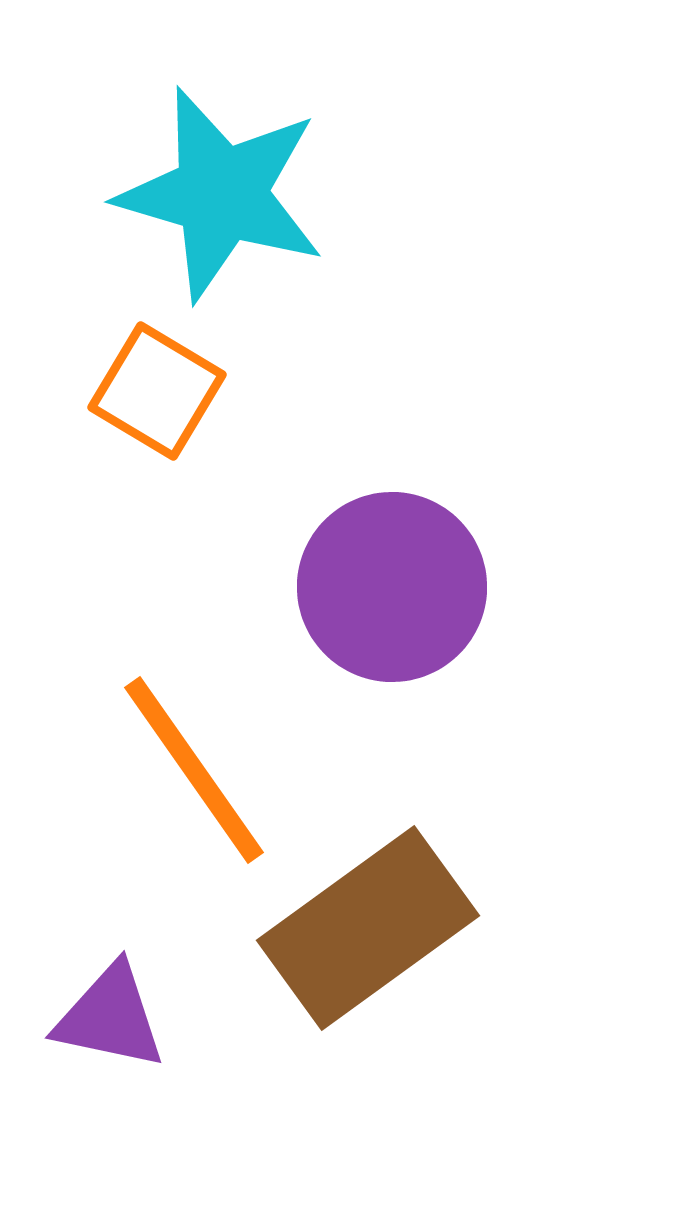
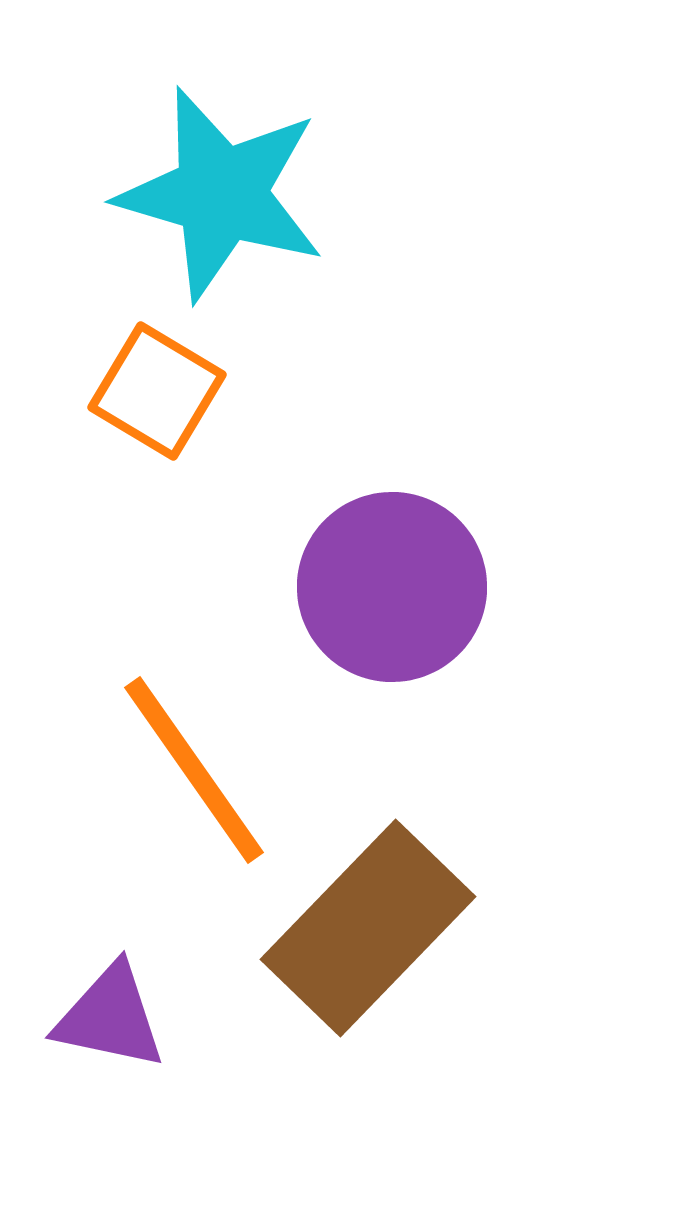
brown rectangle: rotated 10 degrees counterclockwise
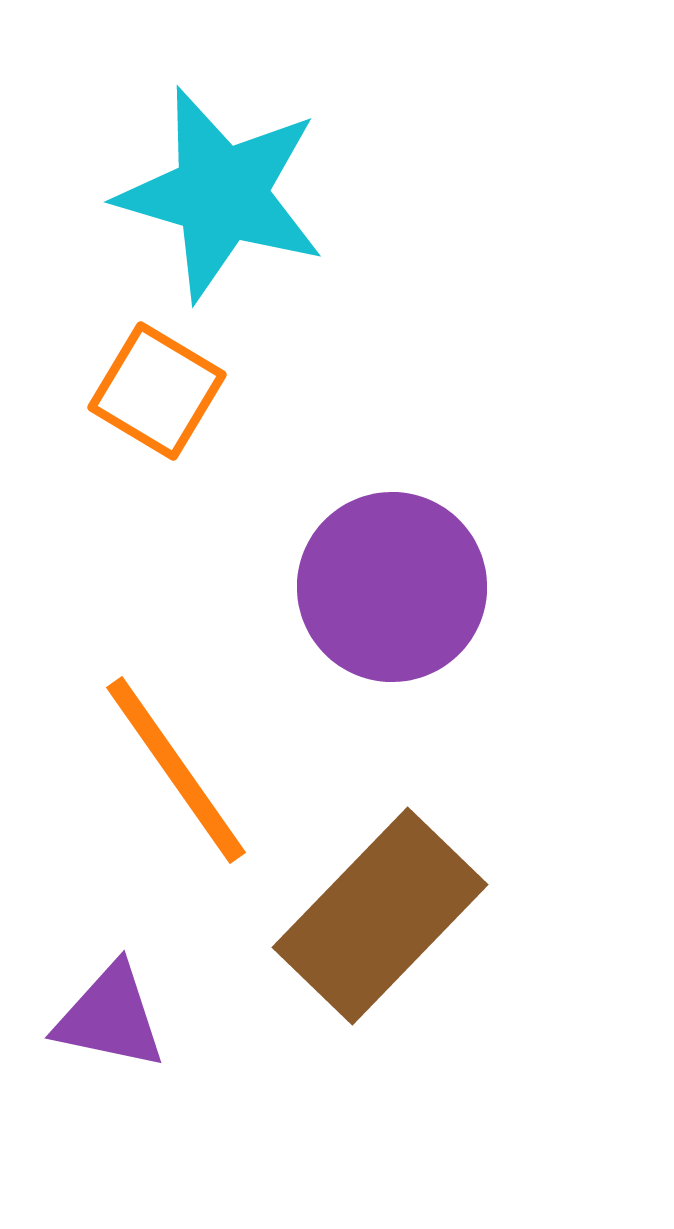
orange line: moved 18 px left
brown rectangle: moved 12 px right, 12 px up
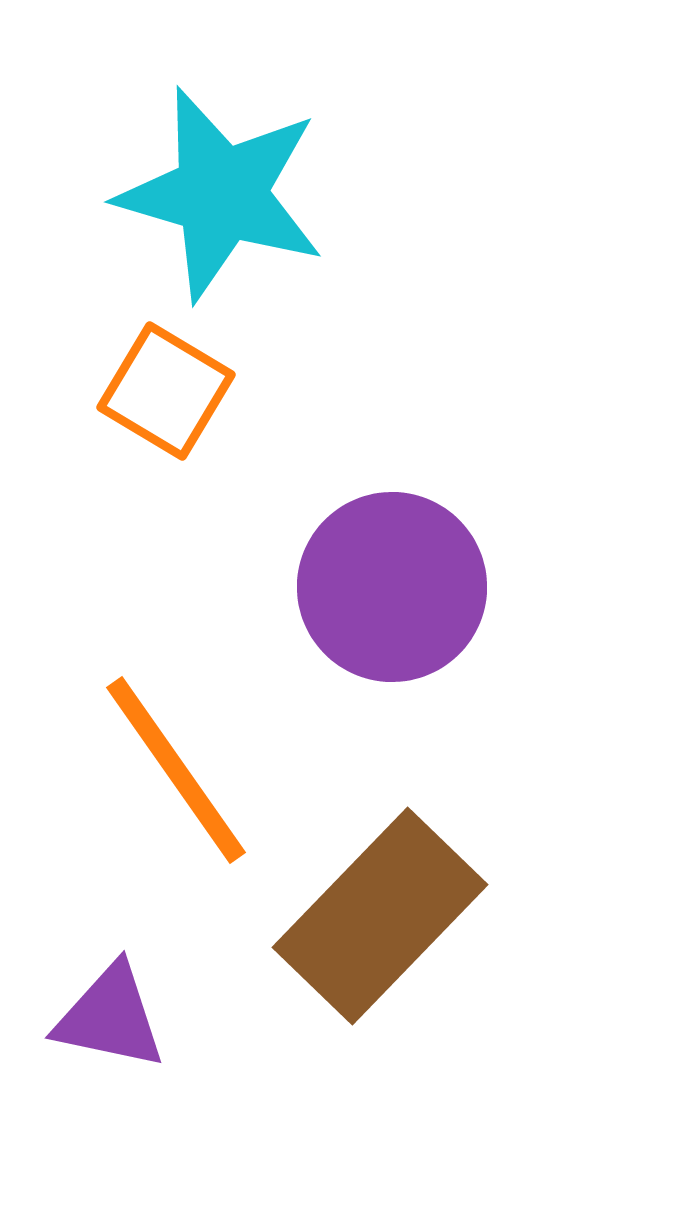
orange square: moved 9 px right
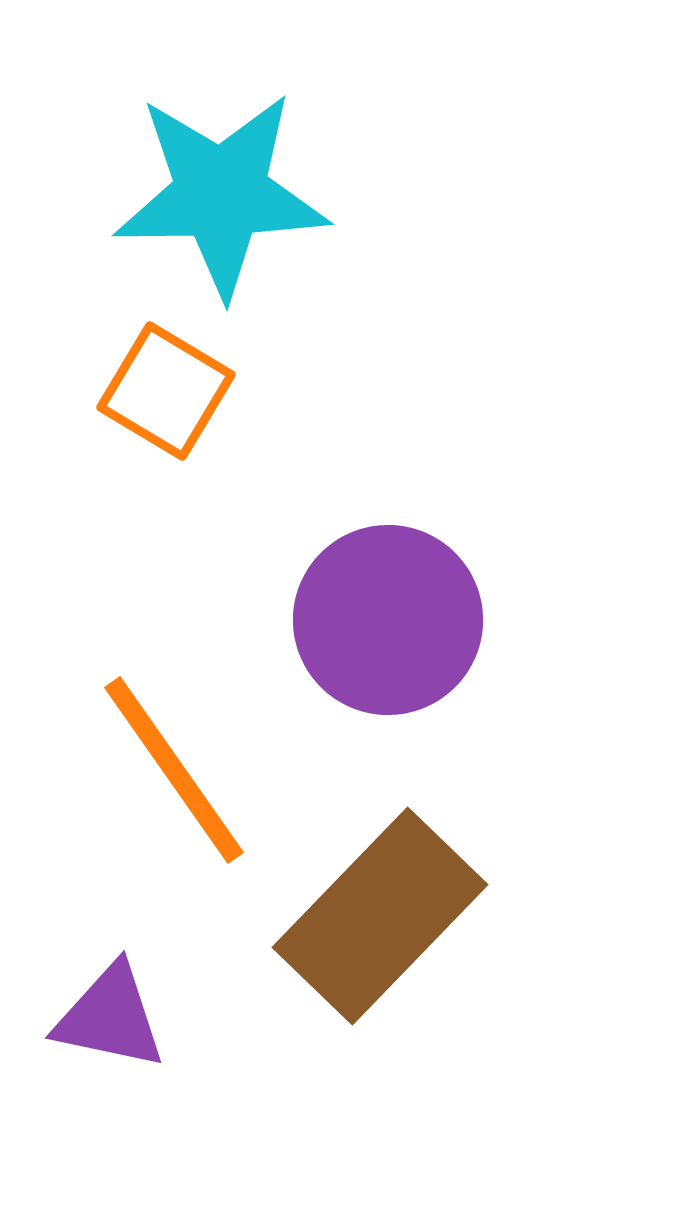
cyan star: rotated 17 degrees counterclockwise
purple circle: moved 4 px left, 33 px down
orange line: moved 2 px left
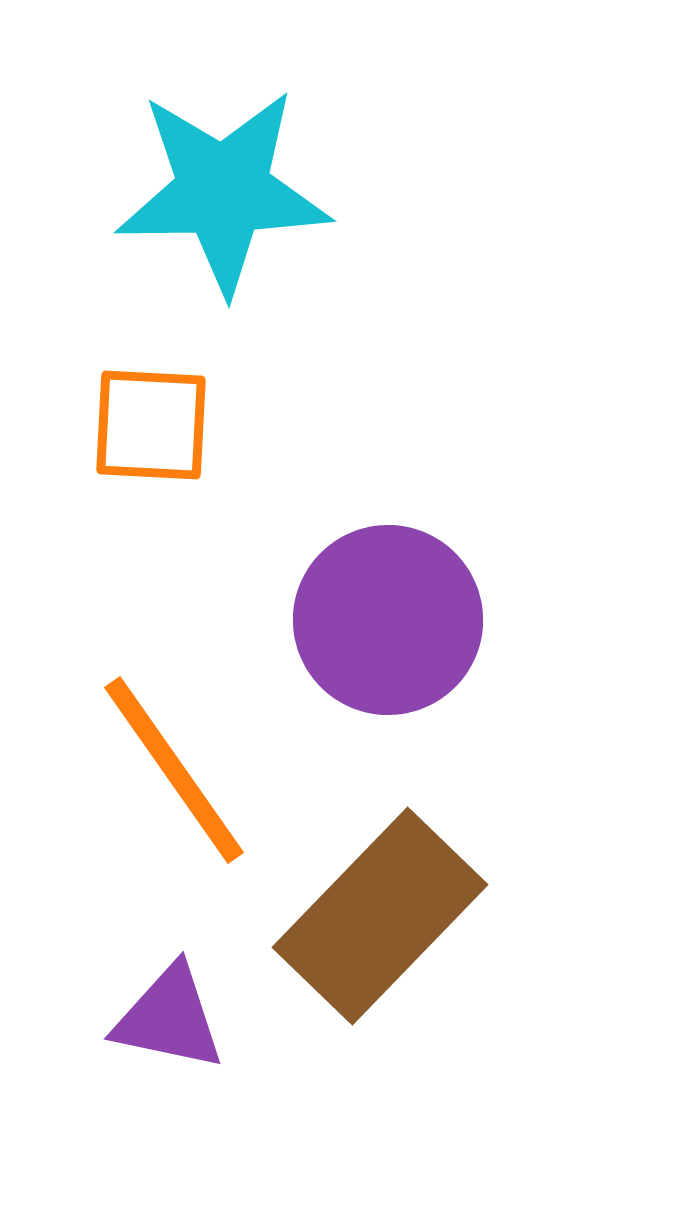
cyan star: moved 2 px right, 3 px up
orange square: moved 15 px left, 34 px down; rotated 28 degrees counterclockwise
purple triangle: moved 59 px right, 1 px down
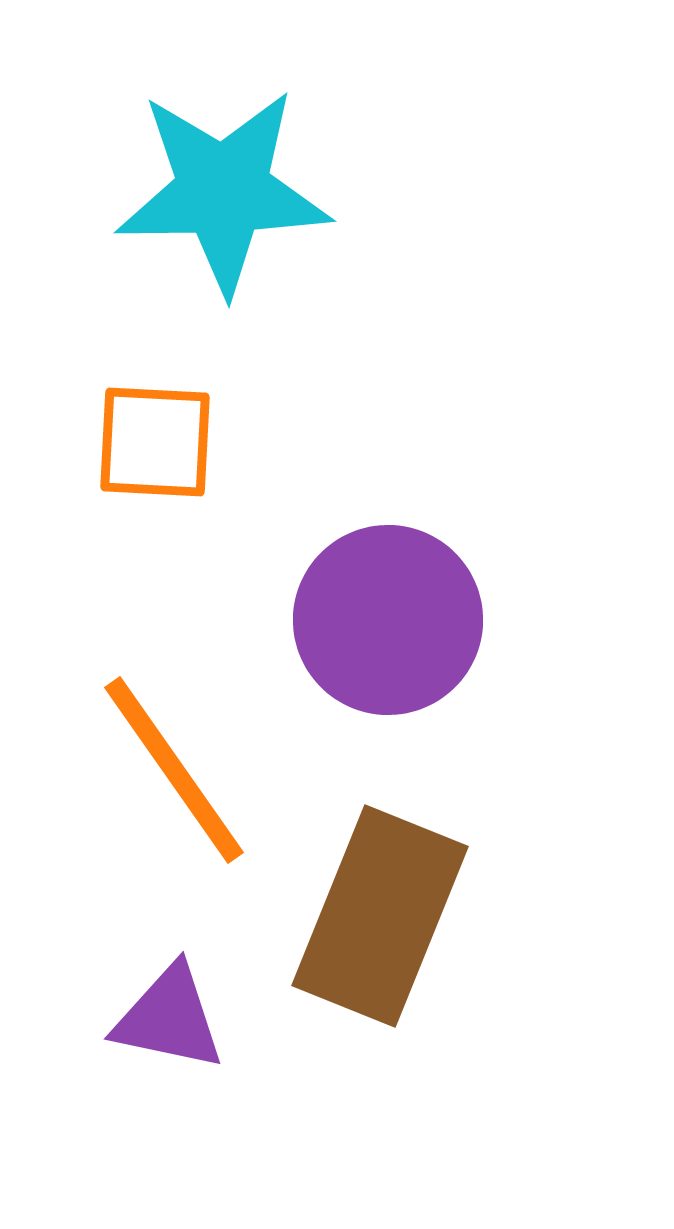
orange square: moved 4 px right, 17 px down
brown rectangle: rotated 22 degrees counterclockwise
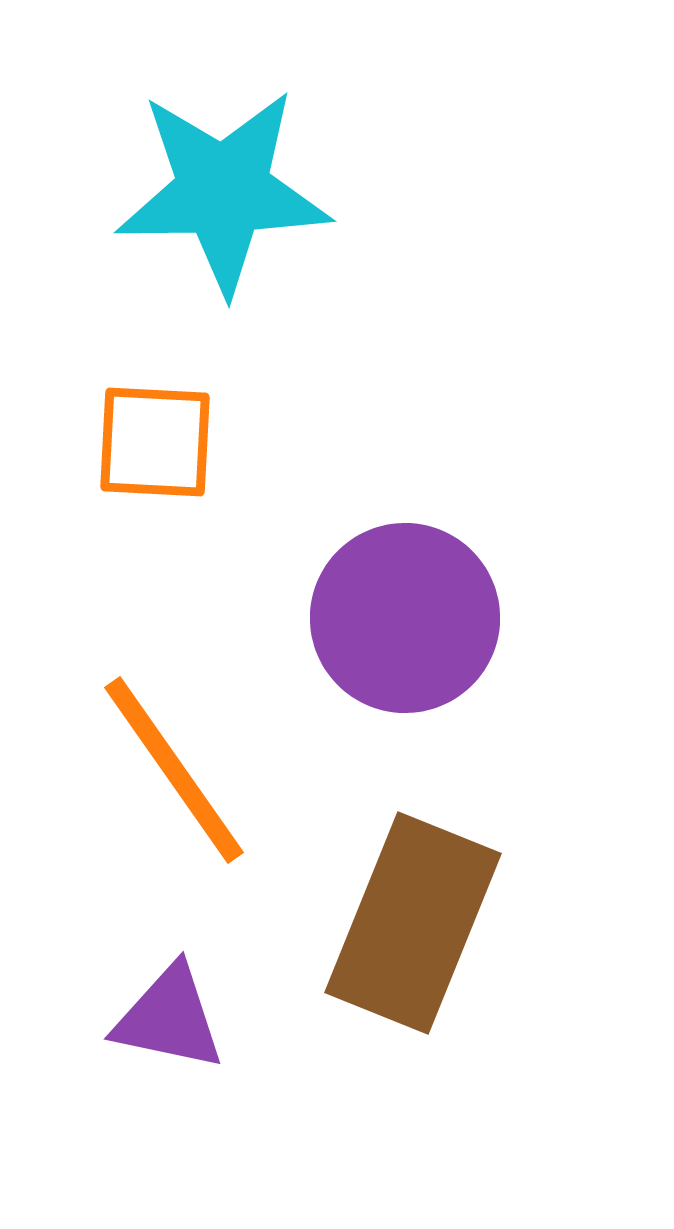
purple circle: moved 17 px right, 2 px up
brown rectangle: moved 33 px right, 7 px down
